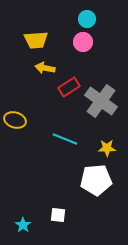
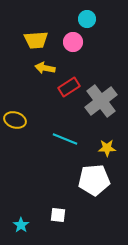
pink circle: moved 10 px left
gray cross: rotated 16 degrees clockwise
white pentagon: moved 2 px left
cyan star: moved 2 px left
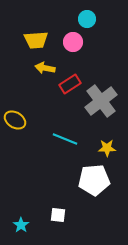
red rectangle: moved 1 px right, 3 px up
yellow ellipse: rotated 15 degrees clockwise
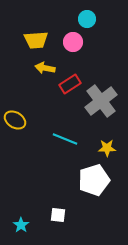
white pentagon: rotated 12 degrees counterclockwise
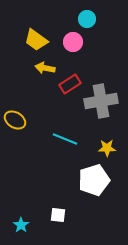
yellow trapezoid: rotated 40 degrees clockwise
gray cross: rotated 28 degrees clockwise
